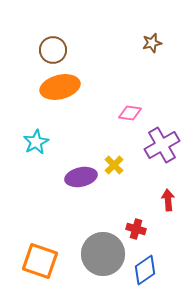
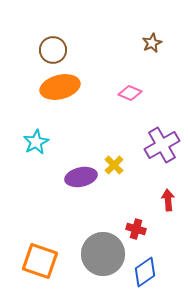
brown star: rotated 12 degrees counterclockwise
pink diamond: moved 20 px up; rotated 15 degrees clockwise
blue diamond: moved 2 px down
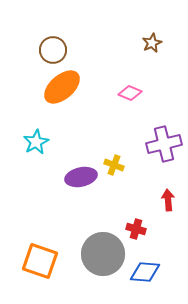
orange ellipse: moved 2 px right; rotated 27 degrees counterclockwise
purple cross: moved 2 px right, 1 px up; rotated 16 degrees clockwise
yellow cross: rotated 24 degrees counterclockwise
blue diamond: rotated 40 degrees clockwise
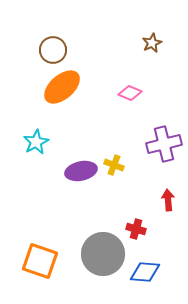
purple ellipse: moved 6 px up
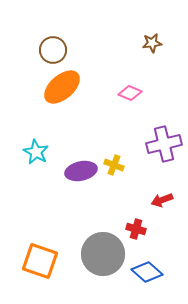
brown star: rotated 18 degrees clockwise
cyan star: moved 10 px down; rotated 15 degrees counterclockwise
red arrow: moved 6 px left; rotated 105 degrees counterclockwise
blue diamond: moved 2 px right; rotated 36 degrees clockwise
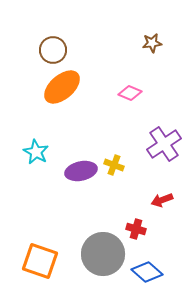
purple cross: rotated 20 degrees counterclockwise
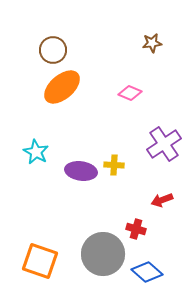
yellow cross: rotated 18 degrees counterclockwise
purple ellipse: rotated 20 degrees clockwise
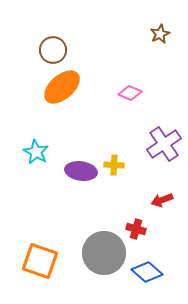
brown star: moved 8 px right, 9 px up; rotated 18 degrees counterclockwise
gray circle: moved 1 px right, 1 px up
